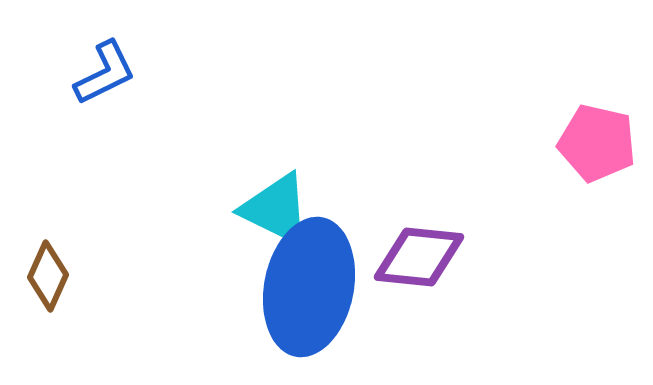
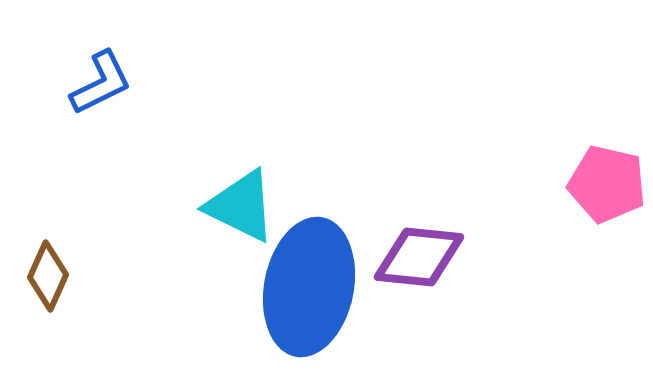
blue L-shape: moved 4 px left, 10 px down
pink pentagon: moved 10 px right, 41 px down
cyan triangle: moved 35 px left, 3 px up
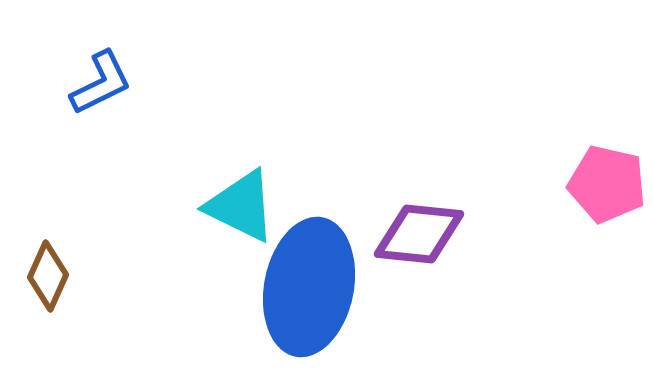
purple diamond: moved 23 px up
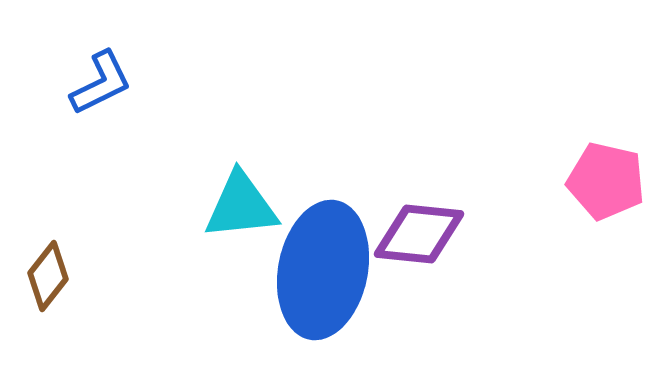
pink pentagon: moved 1 px left, 3 px up
cyan triangle: rotated 32 degrees counterclockwise
brown diamond: rotated 14 degrees clockwise
blue ellipse: moved 14 px right, 17 px up
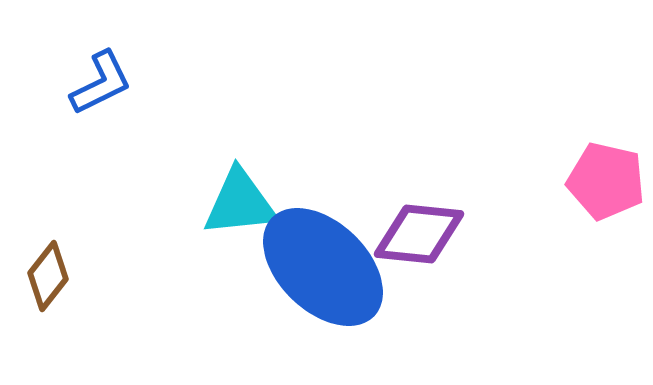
cyan triangle: moved 1 px left, 3 px up
blue ellipse: moved 3 px up; rotated 57 degrees counterclockwise
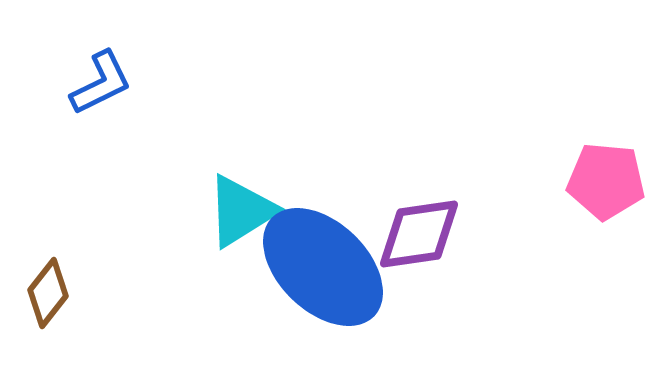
pink pentagon: rotated 8 degrees counterclockwise
cyan triangle: moved 1 px right, 8 px down; rotated 26 degrees counterclockwise
purple diamond: rotated 14 degrees counterclockwise
brown diamond: moved 17 px down
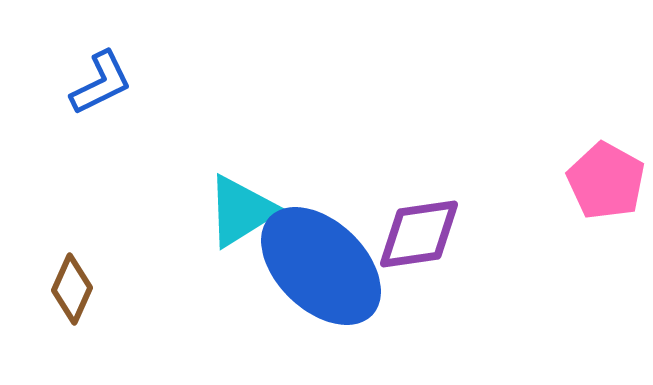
pink pentagon: rotated 24 degrees clockwise
blue ellipse: moved 2 px left, 1 px up
brown diamond: moved 24 px right, 4 px up; rotated 14 degrees counterclockwise
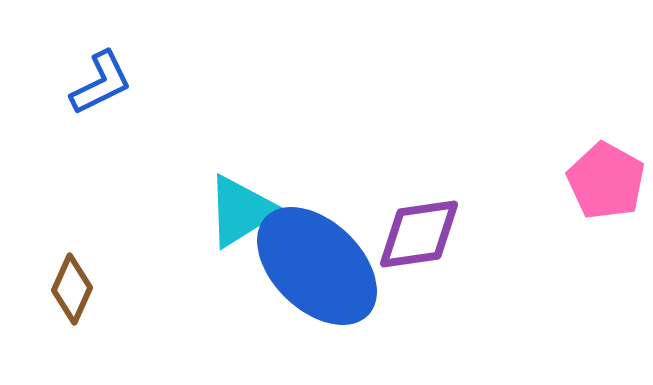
blue ellipse: moved 4 px left
